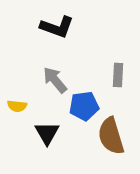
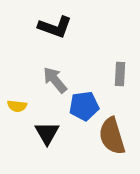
black L-shape: moved 2 px left
gray rectangle: moved 2 px right, 1 px up
brown semicircle: moved 1 px right
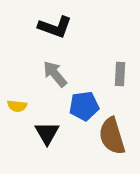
gray arrow: moved 6 px up
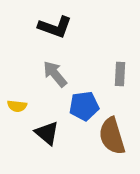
black triangle: rotated 20 degrees counterclockwise
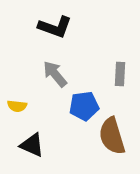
black triangle: moved 15 px left, 12 px down; rotated 16 degrees counterclockwise
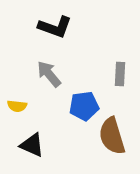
gray arrow: moved 6 px left
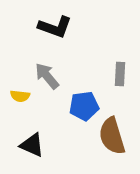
gray arrow: moved 2 px left, 2 px down
yellow semicircle: moved 3 px right, 10 px up
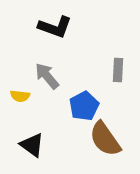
gray rectangle: moved 2 px left, 4 px up
blue pentagon: rotated 20 degrees counterclockwise
brown semicircle: moved 7 px left, 3 px down; rotated 18 degrees counterclockwise
black triangle: rotated 12 degrees clockwise
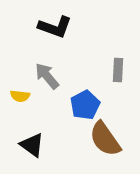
blue pentagon: moved 1 px right, 1 px up
